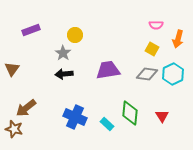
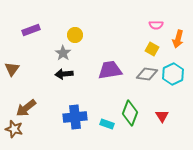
purple trapezoid: moved 2 px right
green diamond: rotated 15 degrees clockwise
blue cross: rotated 30 degrees counterclockwise
cyan rectangle: rotated 24 degrees counterclockwise
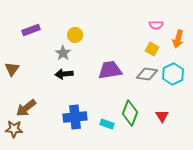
brown star: rotated 12 degrees counterclockwise
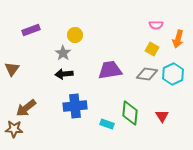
green diamond: rotated 15 degrees counterclockwise
blue cross: moved 11 px up
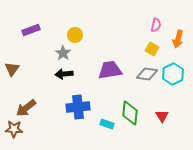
pink semicircle: rotated 80 degrees counterclockwise
blue cross: moved 3 px right, 1 px down
